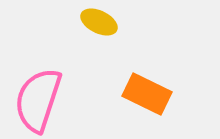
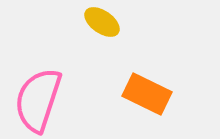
yellow ellipse: moved 3 px right; rotated 9 degrees clockwise
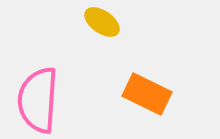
pink semicircle: rotated 14 degrees counterclockwise
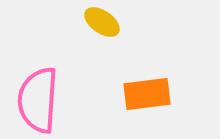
orange rectangle: rotated 33 degrees counterclockwise
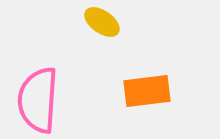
orange rectangle: moved 3 px up
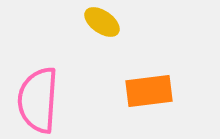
orange rectangle: moved 2 px right
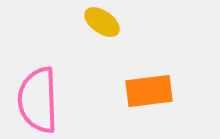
pink semicircle: rotated 6 degrees counterclockwise
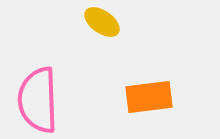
orange rectangle: moved 6 px down
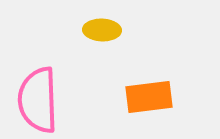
yellow ellipse: moved 8 px down; rotated 33 degrees counterclockwise
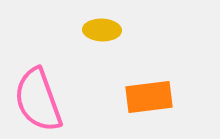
pink semicircle: rotated 18 degrees counterclockwise
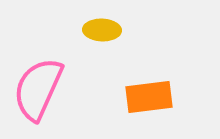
pink semicircle: moved 11 px up; rotated 44 degrees clockwise
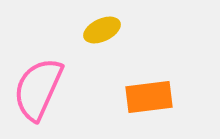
yellow ellipse: rotated 27 degrees counterclockwise
